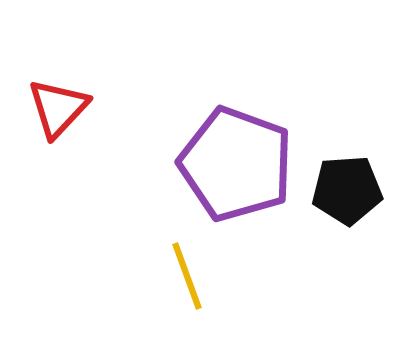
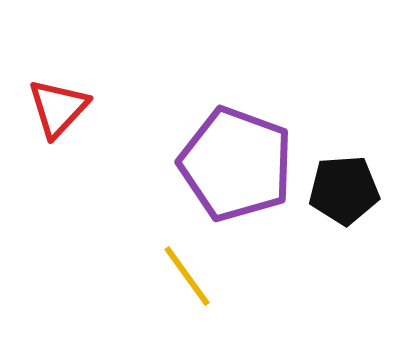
black pentagon: moved 3 px left
yellow line: rotated 16 degrees counterclockwise
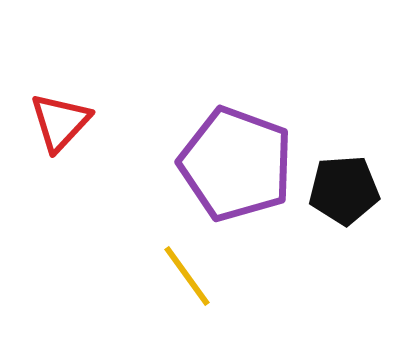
red triangle: moved 2 px right, 14 px down
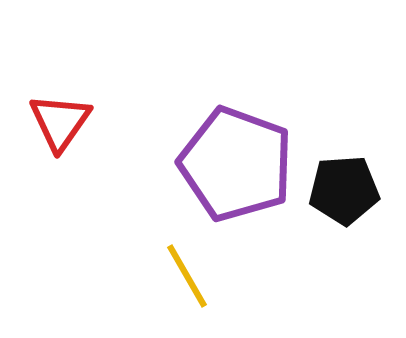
red triangle: rotated 8 degrees counterclockwise
yellow line: rotated 6 degrees clockwise
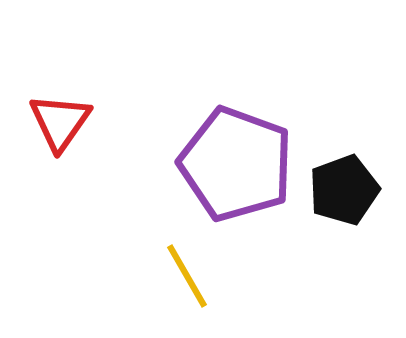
black pentagon: rotated 16 degrees counterclockwise
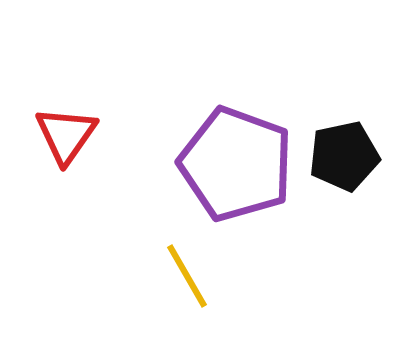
red triangle: moved 6 px right, 13 px down
black pentagon: moved 34 px up; rotated 8 degrees clockwise
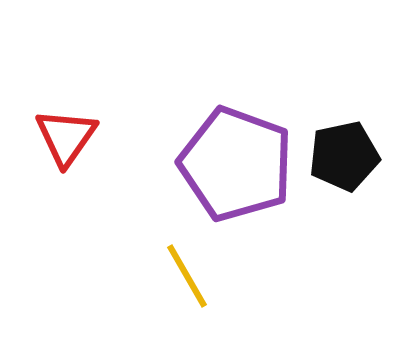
red triangle: moved 2 px down
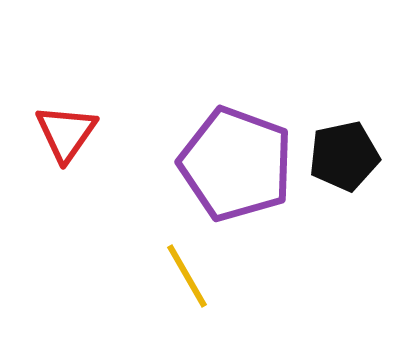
red triangle: moved 4 px up
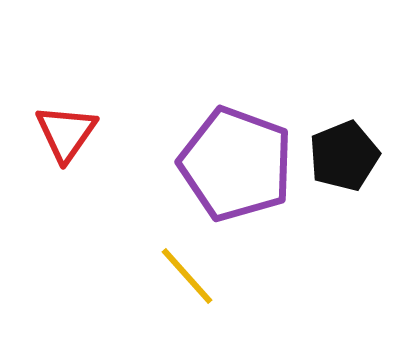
black pentagon: rotated 10 degrees counterclockwise
yellow line: rotated 12 degrees counterclockwise
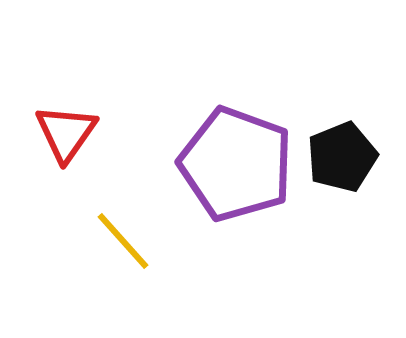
black pentagon: moved 2 px left, 1 px down
yellow line: moved 64 px left, 35 px up
